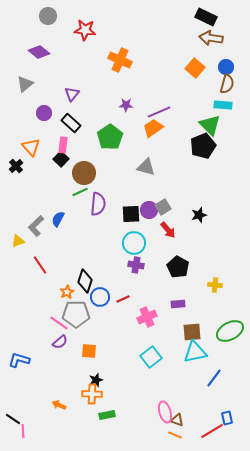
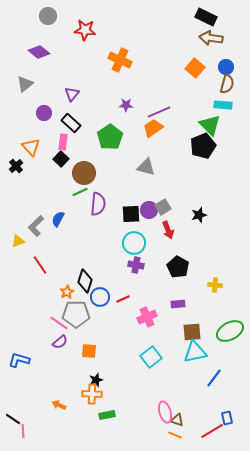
pink rectangle at (63, 145): moved 3 px up
red arrow at (168, 230): rotated 18 degrees clockwise
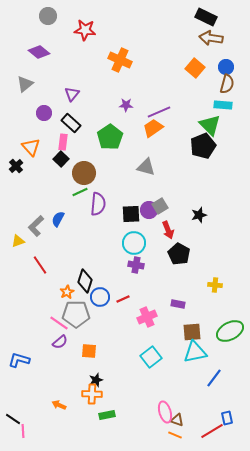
gray square at (163, 207): moved 3 px left, 1 px up
black pentagon at (178, 267): moved 1 px right, 13 px up
purple rectangle at (178, 304): rotated 16 degrees clockwise
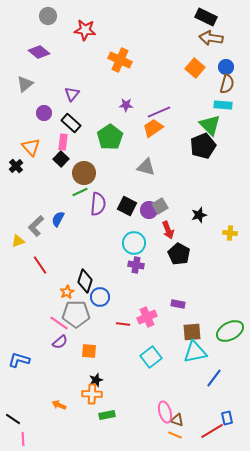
black square at (131, 214): moved 4 px left, 8 px up; rotated 30 degrees clockwise
yellow cross at (215, 285): moved 15 px right, 52 px up
red line at (123, 299): moved 25 px down; rotated 32 degrees clockwise
pink line at (23, 431): moved 8 px down
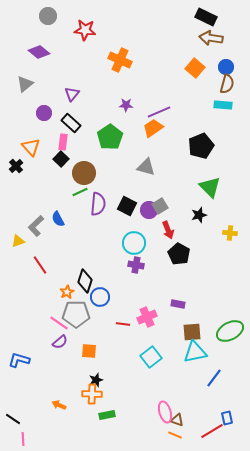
green triangle at (210, 125): moved 62 px down
black pentagon at (203, 146): moved 2 px left
blue semicircle at (58, 219): rotated 56 degrees counterclockwise
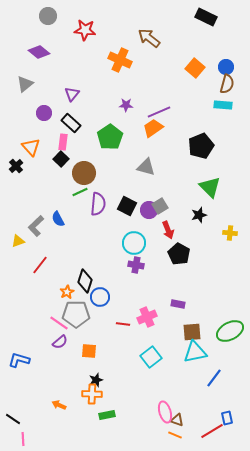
brown arrow at (211, 38): moved 62 px left; rotated 30 degrees clockwise
red line at (40, 265): rotated 72 degrees clockwise
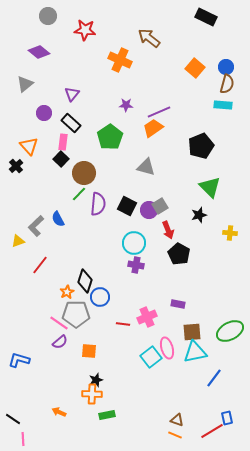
orange triangle at (31, 147): moved 2 px left, 1 px up
green line at (80, 192): moved 1 px left, 2 px down; rotated 21 degrees counterclockwise
orange arrow at (59, 405): moved 7 px down
pink ellipse at (165, 412): moved 2 px right, 64 px up
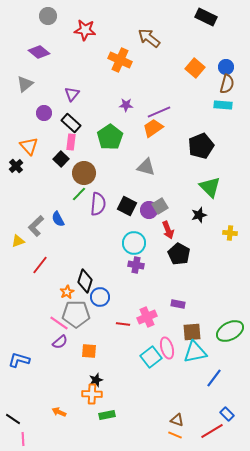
pink rectangle at (63, 142): moved 8 px right
blue rectangle at (227, 418): moved 4 px up; rotated 32 degrees counterclockwise
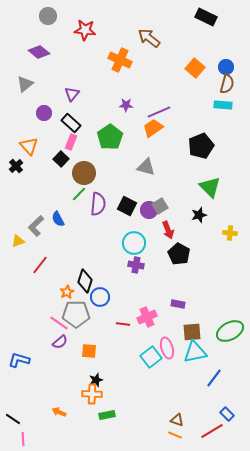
pink rectangle at (71, 142): rotated 14 degrees clockwise
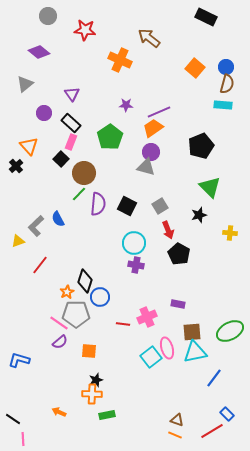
purple triangle at (72, 94): rotated 14 degrees counterclockwise
purple circle at (149, 210): moved 2 px right, 58 px up
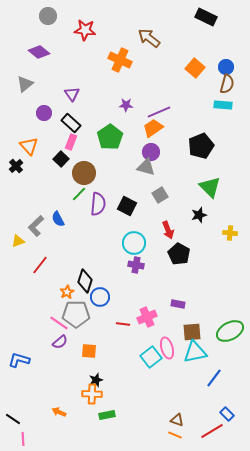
gray square at (160, 206): moved 11 px up
